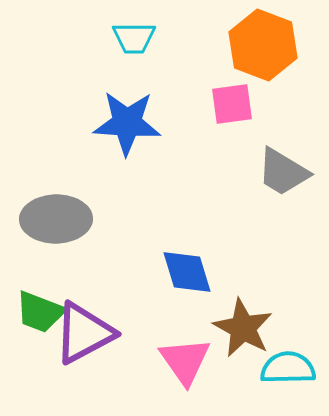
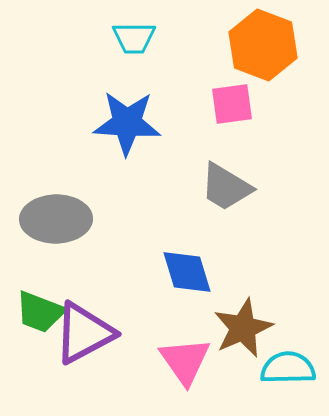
gray trapezoid: moved 57 px left, 15 px down
brown star: rotated 20 degrees clockwise
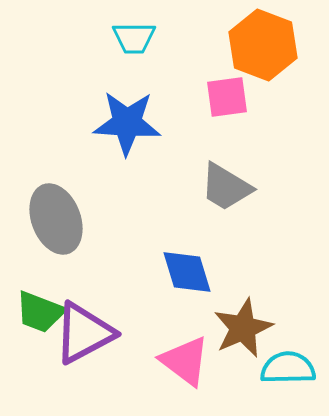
pink square: moved 5 px left, 7 px up
gray ellipse: rotated 70 degrees clockwise
pink triangle: rotated 18 degrees counterclockwise
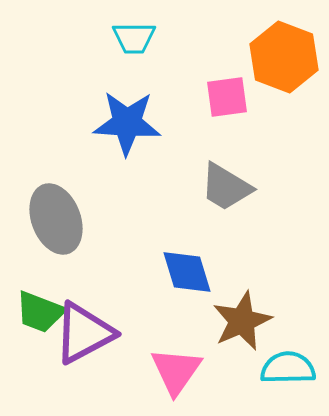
orange hexagon: moved 21 px right, 12 px down
brown star: moved 1 px left, 7 px up
pink triangle: moved 9 px left, 10 px down; rotated 28 degrees clockwise
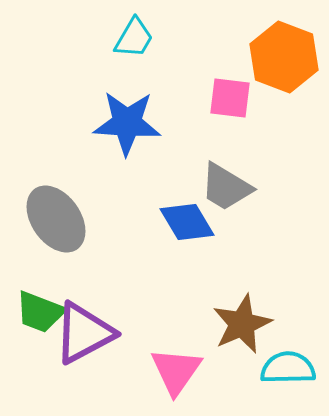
cyan trapezoid: rotated 60 degrees counterclockwise
pink square: moved 3 px right, 1 px down; rotated 15 degrees clockwise
gray ellipse: rotated 14 degrees counterclockwise
blue diamond: moved 50 px up; rotated 14 degrees counterclockwise
brown star: moved 3 px down
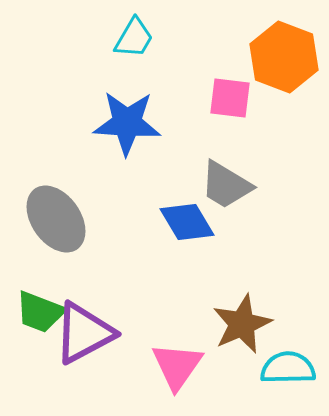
gray trapezoid: moved 2 px up
pink triangle: moved 1 px right, 5 px up
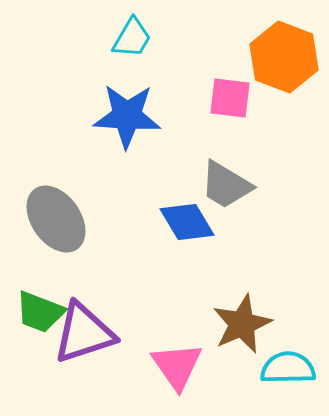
cyan trapezoid: moved 2 px left
blue star: moved 7 px up
purple triangle: rotated 10 degrees clockwise
pink triangle: rotated 10 degrees counterclockwise
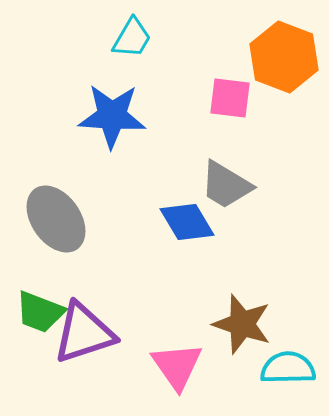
blue star: moved 15 px left
brown star: rotated 30 degrees counterclockwise
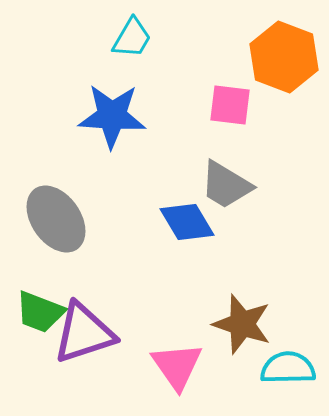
pink square: moved 7 px down
